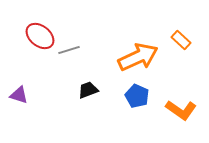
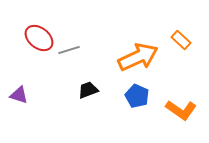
red ellipse: moved 1 px left, 2 px down
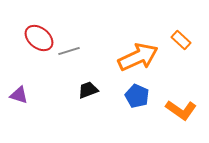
gray line: moved 1 px down
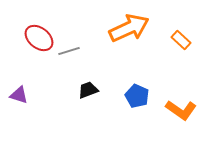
orange arrow: moved 9 px left, 29 px up
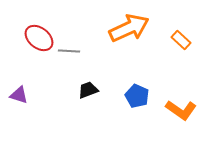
gray line: rotated 20 degrees clockwise
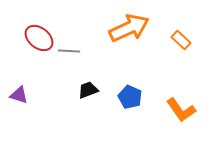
blue pentagon: moved 7 px left, 1 px down
orange L-shape: rotated 20 degrees clockwise
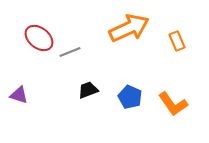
orange rectangle: moved 4 px left, 1 px down; rotated 24 degrees clockwise
gray line: moved 1 px right, 1 px down; rotated 25 degrees counterclockwise
orange L-shape: moved 8 px left, 6 px up
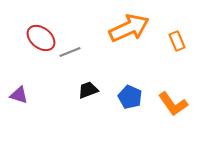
red ellipse: moved 2 px right
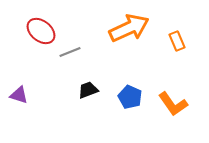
red ellipse: moved 7 px up
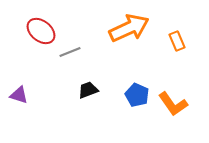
blue pentagon: moved 7 px right, 2 px up
